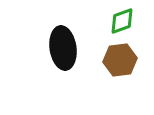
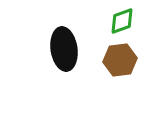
black ellipse: moved 1 px right, 1 px down
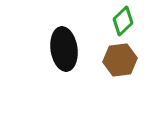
green diamond: moved 1 px right; rotated 24 degrees counterclockwise
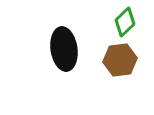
green diamond: moved 2 px right, 1 px down
